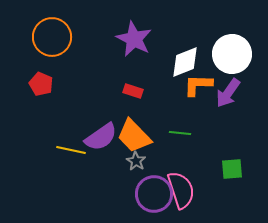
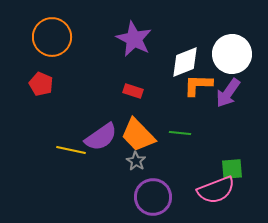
orange trapezoid: moved 4 px right, 1 px up
pink semicircle: moved 35 px right; rotated 87 degrees clockwise
purple circle: moved 1 px left, 3 px down
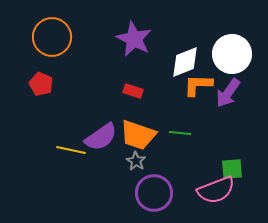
orange trapezoid: rotated 27 degrees counterclockwise
purple circle: moved 1 px right, 4 px up
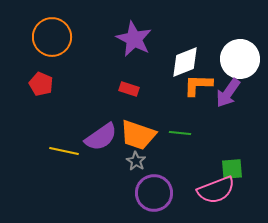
white circle: moved 8 px right, 5 px down
red rectangle: moved 4 px left, 2 px up
yellow line: moved 7 px left, 1 px down
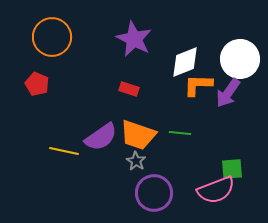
red pentagon: moved 4 px left
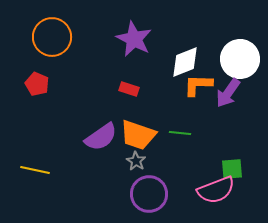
yellow line: moved 29 px left, 19 px down
purple circle: moved 5 px left, 1 px down
